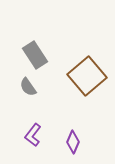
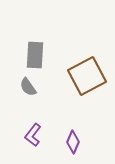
gray rectangle: rotated 36 degrees clockwise
brown square: rotated 12 degrees clockwise
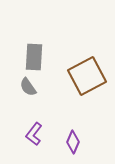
gray rectangle: moved 1 px left, 2 px down
purple L-shape: moved 1 px right, 1 px up
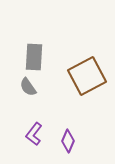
purple diamond: moved 5 px left, 1 px up
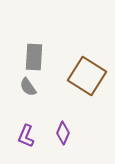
brown square: rotated 30 degrees counterclockwise
purple L-shape: moved 8 px left, 2 px down; rotated 15 degrees counterclockwise
purple diamond: moved 5 px left, 8 px up
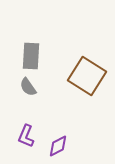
gray rectangle: moved 3 px left, 1 px up
purple diamond: moved 5 px left, 13 px down; rotated 40 degrees clockwise
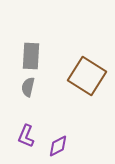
gray semicircle: rotated 48 degrees clockwise
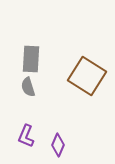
gray rectangle: moved 3 px down
gray semicircle: rotated 30 degrees counterclockwise
purple diamond: moved 1 px up; rotated 40 degrees counterclockwise
